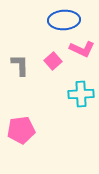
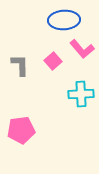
pink L-shape: rotated 25 degrees clockwise
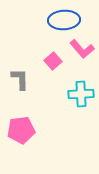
gray L-shape: moved 14 px down
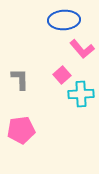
pink square: moved 9 px right, 14 px down
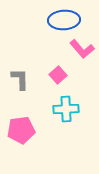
pink square: moved 4 px left
cyan cross: moved 15 px left, 15 px down
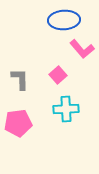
pink pentagon: moved 3 px left, 7 px up
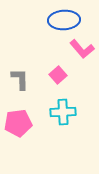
cyan cross: moved 3 px left, 3 px down
